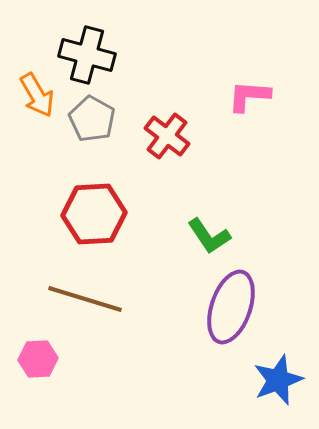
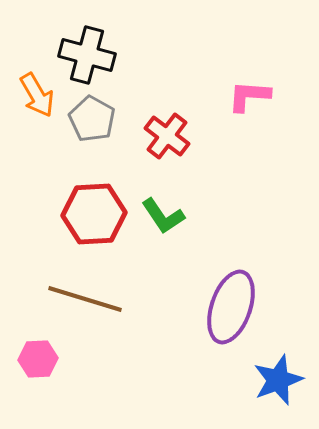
green L-shape: moved 46 px left, 20 px up
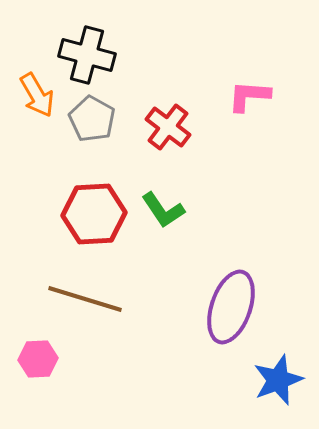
red cross: moved 1 px right, 9 px up
green L-shape: moved 6 px up
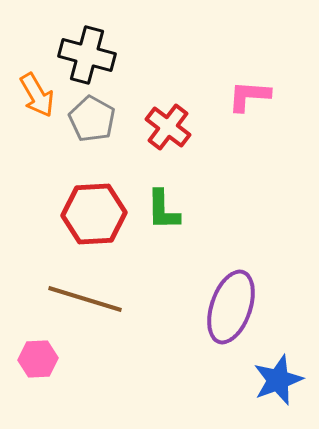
green L-shape: rotated 33 degrees clockwise
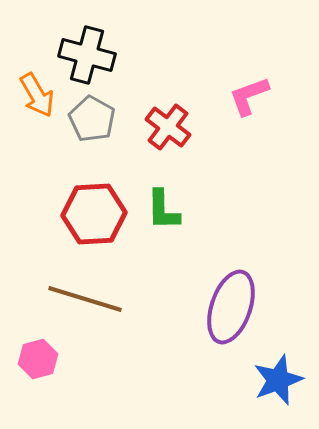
pink L-shape: rotated 24 degrees counterclockwise
pink hexagon: rotated 12 degrees counterclockwise
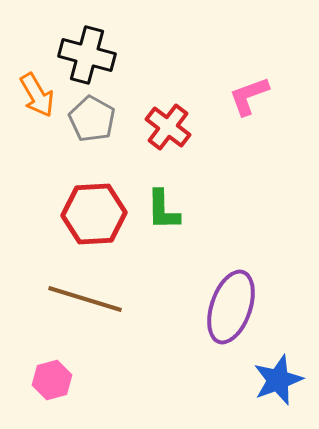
pink hexagon: moved 14 px right, 21 px down
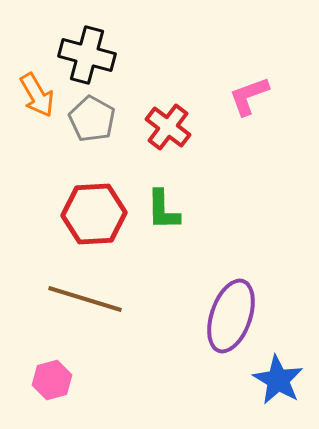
purple ellipse: moved 9 px down
blue star: rotated 21 degrees counterclockwise
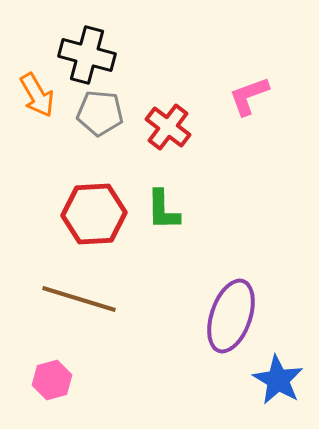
gray pentagon: moved 8 px right, 6 px up; rotated 24 degrees counterclockwise
brown line: moved 6 px left
